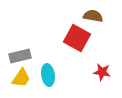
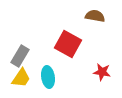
brown semicircle: moved 2 px right
red square: moved 9 px left, 6 px down
gray rectangle: rotated 45 degrees counterclockwise
cyan ellipse: moved 2 px down
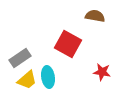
gray rectangle: moved 2 px down; rotated 25 degrees clockwise
yellow trapezoid: moved 6 px right, 2 px down; rotated 15 degrees clockwise
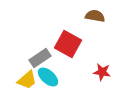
gray rectangle: moved 20 px right
cyan ellipse: rotated 40 degrees counterclockwise
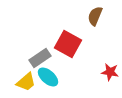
brown semicircle: rotated 78 degrees counterclockwise
red star: moved 8 px right
yellow trapezoid: moved 1 px left, 2 px down
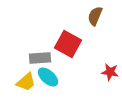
gray rectangle: rotated 30 degrees clockwise
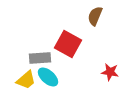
yellow trapezoid: moved 2 px up
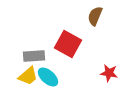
gray rectangle: moved 6 px left, 2 px up
red star: moved 1 px left, 1 px down
yellow trapezoid: moved 2 px right, 4 px up
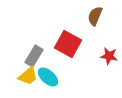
gray rectangle: rotated 55 degrees counterclockwise
red star: moved 17 px up
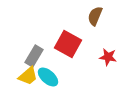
red star: moved 1 px left, 1 px down
